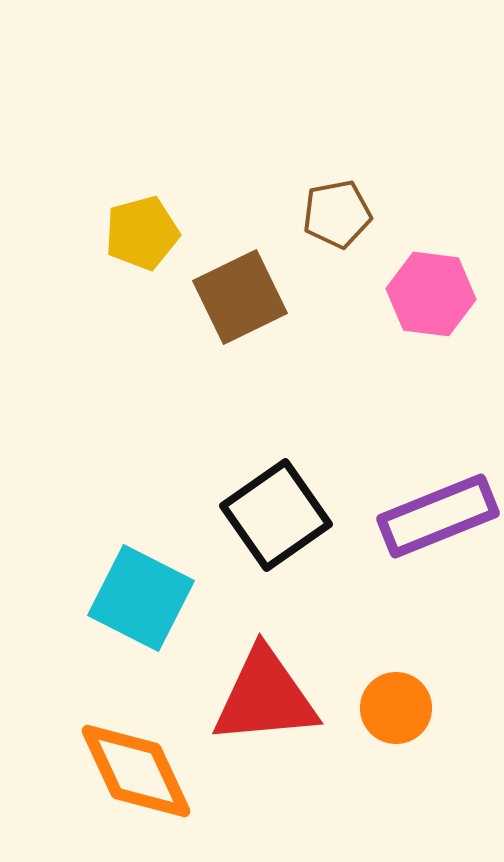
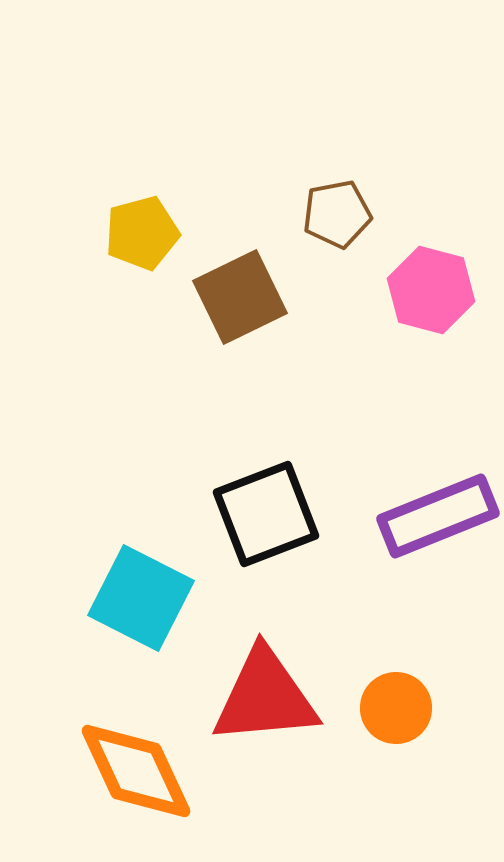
pink hexagon: moved 4 px up; rotated 8 degrees clockwise
black square: moved 10 px left, 1 px up; rotated 14 degrees clockwise
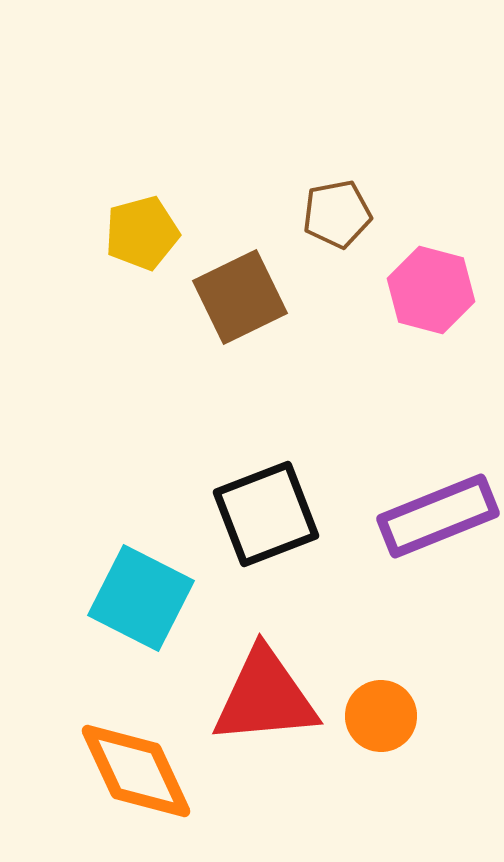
orange circle: moved 15 px left, 8 px down
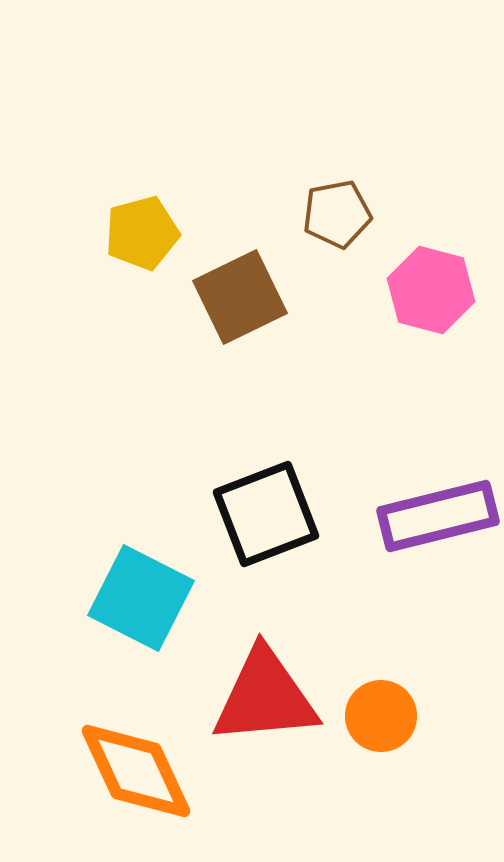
purple rectangle: rotated 8 degrees clockwise
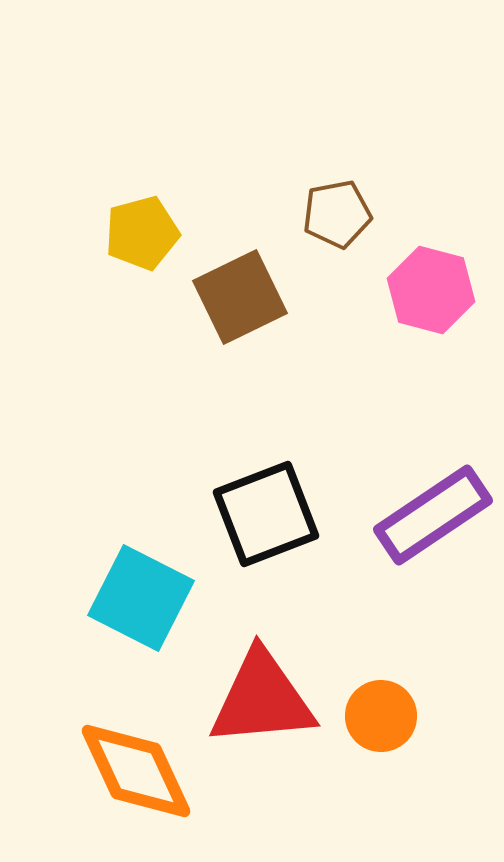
purple rectangle: moved 5 px left, 1 px up; rotated 20 degrees counterclockwise
red triangle: moved 3 px left, 2 px down
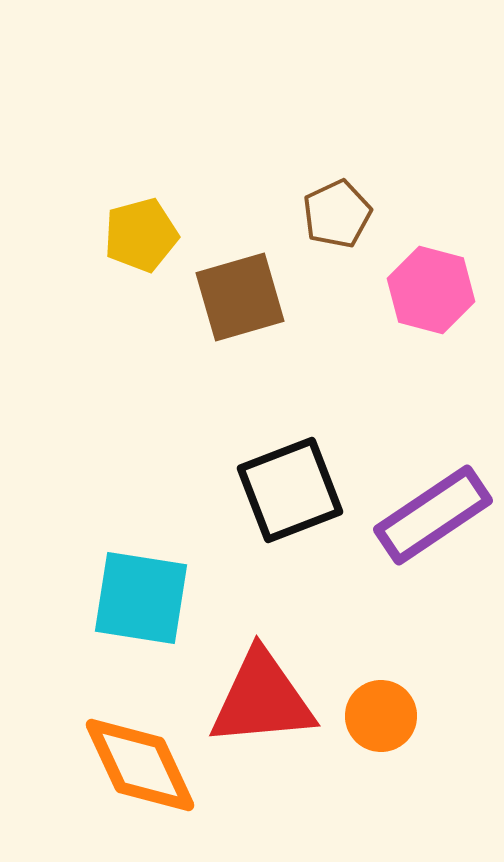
brown pentagon: rotated 14 degrees counterclockwise
yellow pentagon: moved 1 px left, 2 px down
brown square: rotated 10 degrees clockwise
black square: moved 24 px right, 24 px up
cyan square: rotated 18 degrees counterclockwise
orange diamond: moved 4 px right, 6 px up
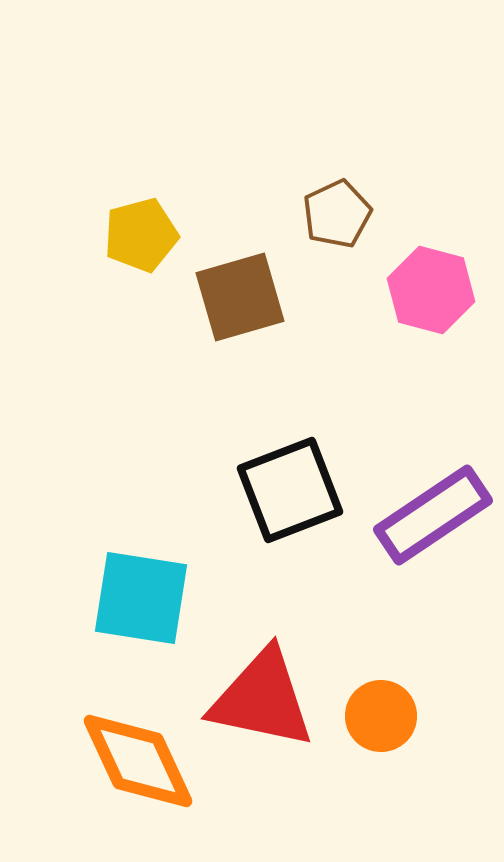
red triangle: rotated 17 degrees clockwise
orange diamond: moved 2 px left, 4 px up
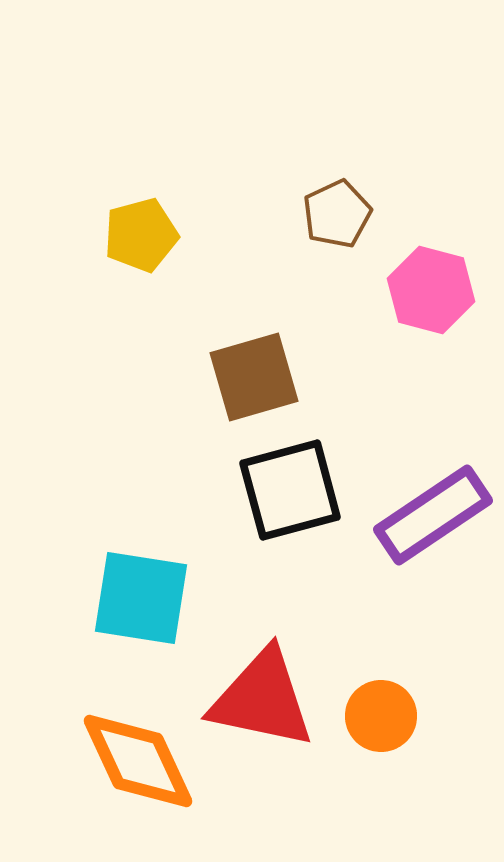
brown square: moved 14 px right, 80 px down
black square: rotated 6 degrees clockwise
